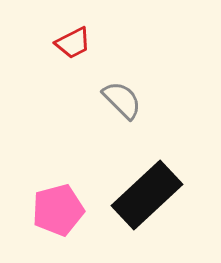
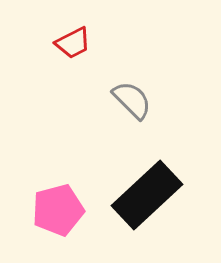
gray semicircle: moved 10 px right
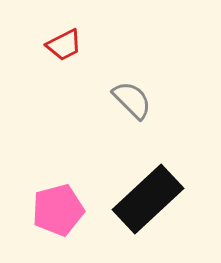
red trapezoid: moved 9 px left, 2 px down
black rectangle: moved 1 px right, 4 px down
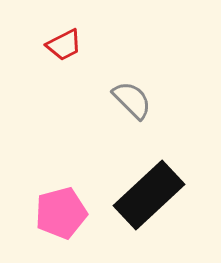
black rectangle: moved 1 px right, 4 px up
pink pentagon: moved 3 px right, 3 px down
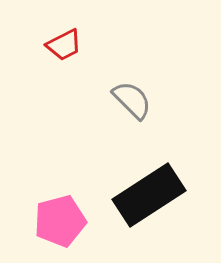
black rectangle: rotated 10 degrees clockwise
pink pentagon: moved 1 px left, 8 px down
